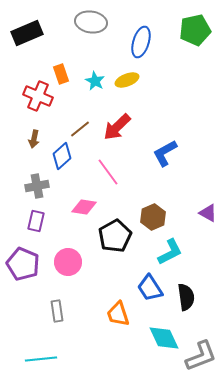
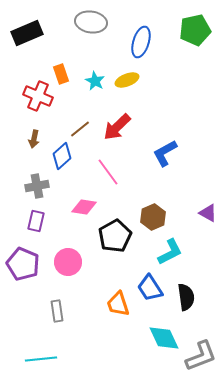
orange trapezoid: moved 10 px up
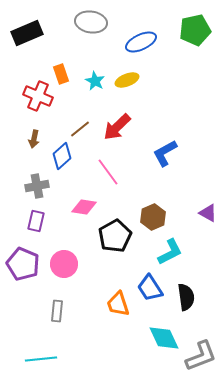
blue ellipse: rotated 48 degrees clockwise
pink circle: moved 4 px left, 2 px down
gray rectangle: rotated 15 degrees clockwise
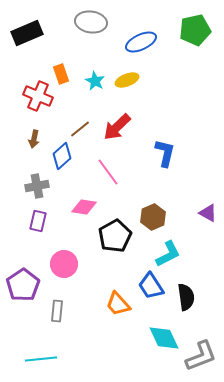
blue L-shape: rotated 132 degrees clockwise
purple rectangle: moved 2 px right
cyan L-shape: moved 2 px left, 2 px down
purple pentagon: moved 21 px down; rotated 16 degrees clockwise
blue trapezoid: moved 1 px right, 2 px up
orange trapezoid: rotated 24 degrees counterclockwise
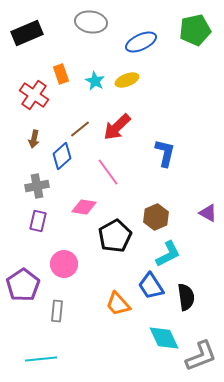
red cross: moved 4 px left, 1 px up; rotated 12 degrees clockwise
brown hexagon: moved 3 px right
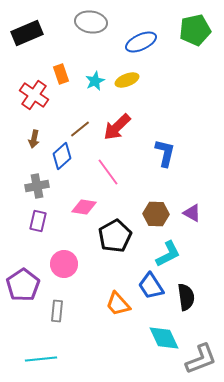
cyan star: rotated 18 degrees clockwise
purple triangle: moved 16 px left
brown hexagon: moved 3 px up; rotated 25 degrees clockwise
gray L-shape: moved 3 px down
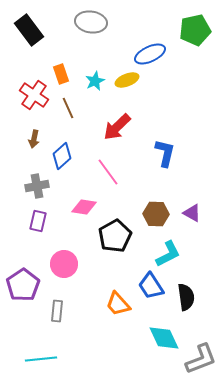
black rectangle: moved 2 px right, 3 px up; rotated 76 degrees clockwise
blue ellipse: moved 9 px right, 12 px down
brown line: moved 12 px left, 21 px up; rotated 75 degrees counterclockwise
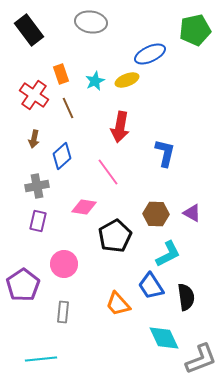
red arrow: moved 3 px right; rotated 36 degrees counterclockwise
gray rectangle: moved 6 px right, 1 px down
